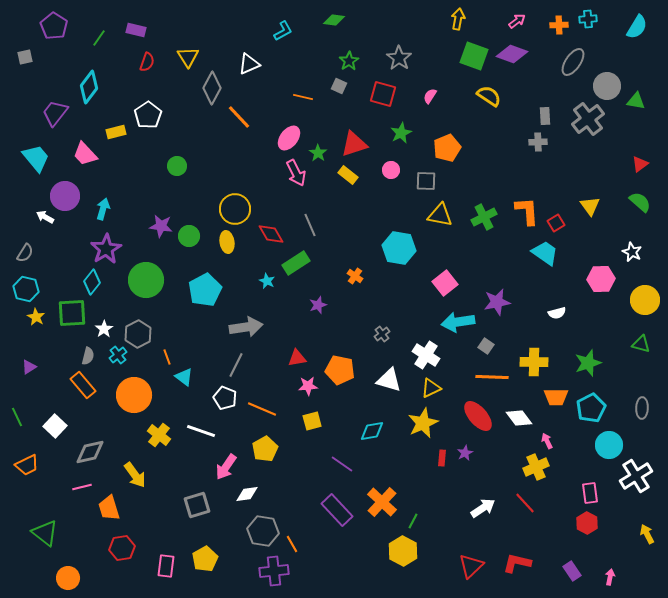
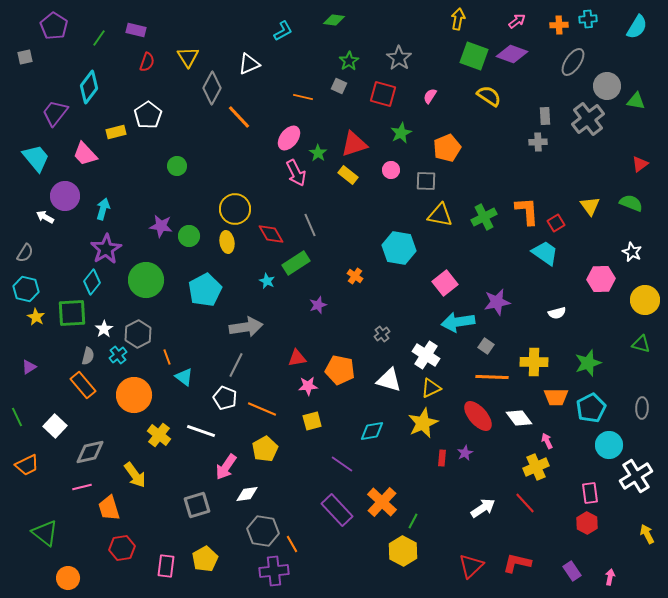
green semicircle at (640, 202): moved 9 px left, 1 px down; rotated 20 degrees counterclockwise
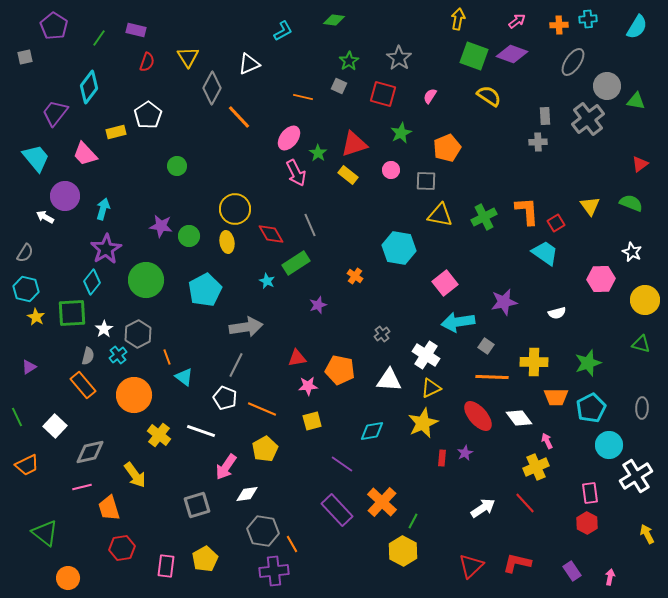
purple star at (497, 302): moved 7 px right
white triangle at (389, 380): rotated 12 degrees counterclockwise
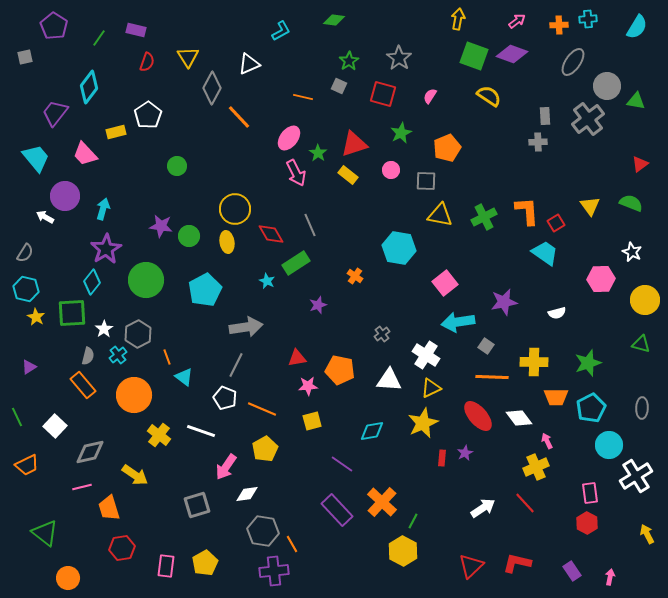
cyan L-shape at (283, 31): moved 2 px left
yellow arrow at (135, 475): rotated 20 degrees counterclockwise
yellow pentagon at (205, 559): moved 4 px down
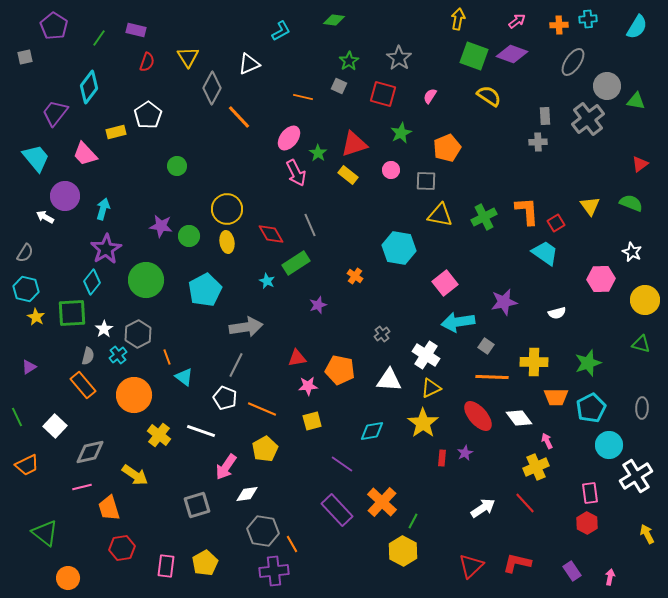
yellow circle at (235, 209): moved 8 px left
yellow star at (423, 423): rotated 12 degrees counterclockwise
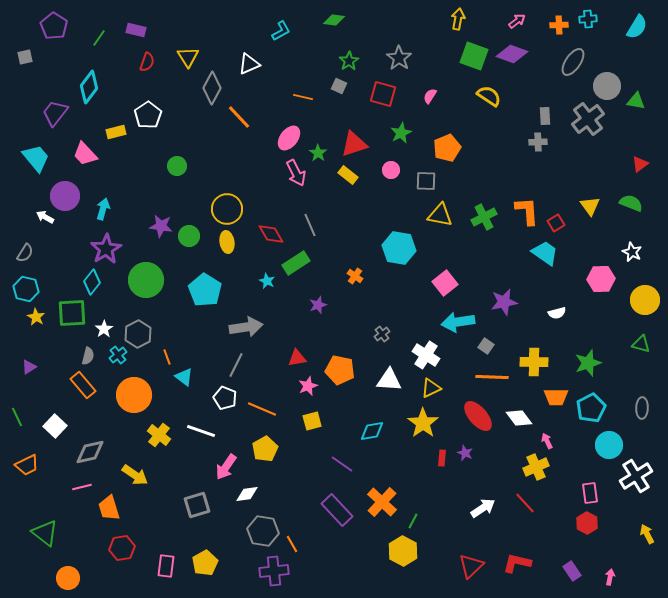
cyan pentagon at (205, 290): rotated 12 degrees counterclockwise
pink star at (308, 386): rotated 18 degrees counterclockwise
purple star at (465, 453): rotated 21 degrees counterclockwise
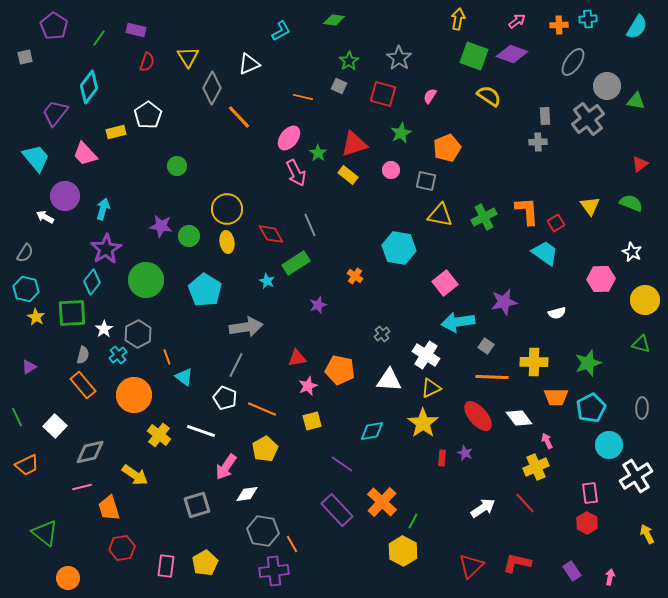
gray square at (426, 181): rotated 10 degrees clockwise
gray semicircle at (88, 356): moved 5 px left, 1 px up
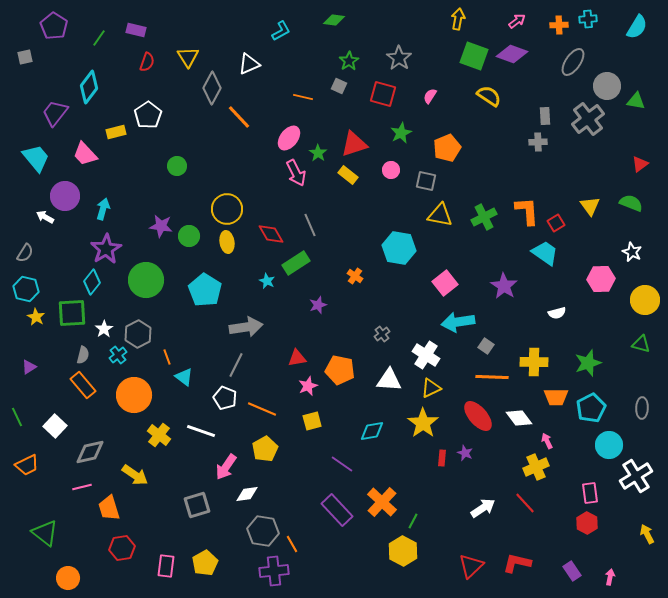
purple star at (504, 302): moved 16 px up; rotated 28 degrees counterclockwise
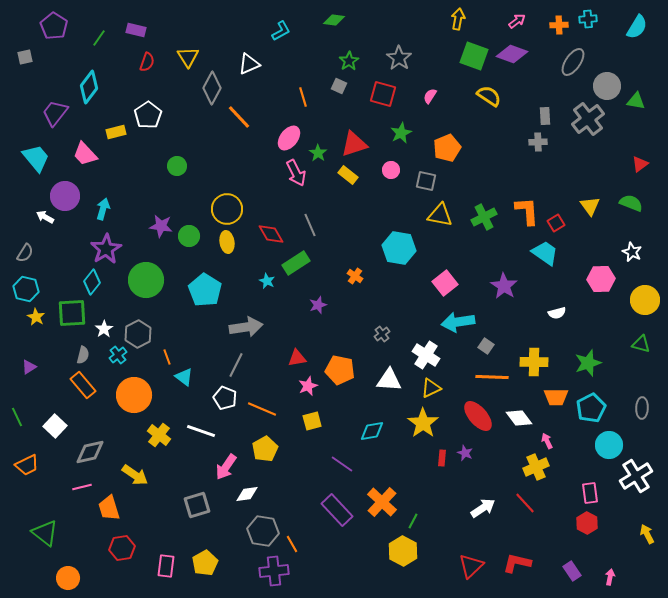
orange line at (303, 97): rotated 60 degrees clockwise
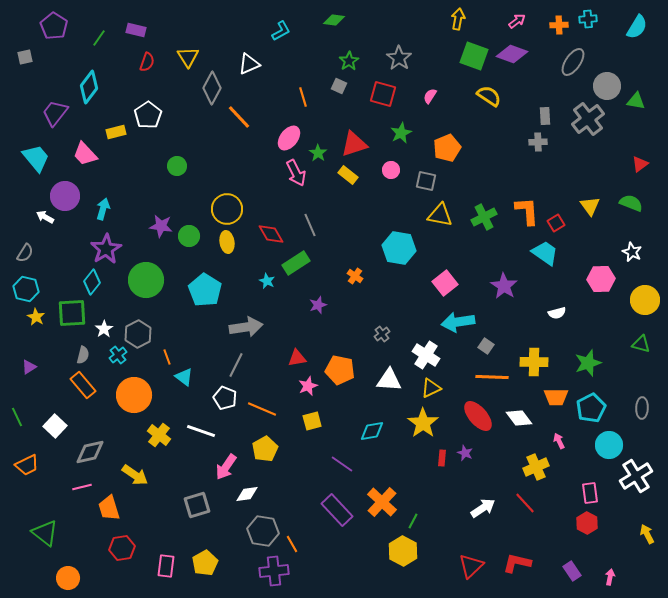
pink arrow at (547, 441): moved 12 px right
